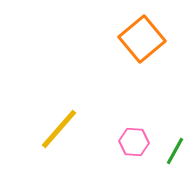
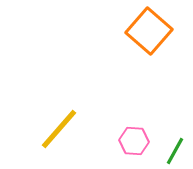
orange square: moved 7 px right, 8 px up; rotated 9 degrees counterclockwise
pink hexagon: moved 1 px up
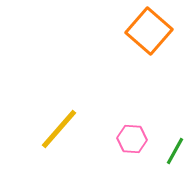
pink hexagon: moved 2 px left, 2 px up
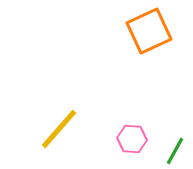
orange square: rotated 24 degrees clockwise
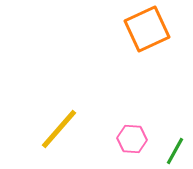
orange square: moved 2 px left, 2 px up
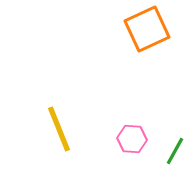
yellow line: rotated 63 degrees counterclockwise
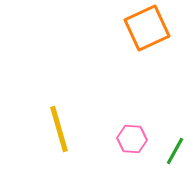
orange square: moved 1 px up
yellow line: rotated 6 degrees clockwise
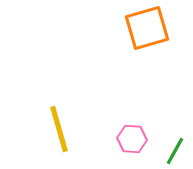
orange square: rotated 9 degrees clockwise
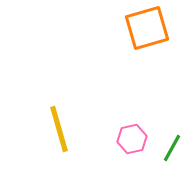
pink hexagon: rotated 16 degrees counterclockwise
green line: moved 3 px left, 3 px up
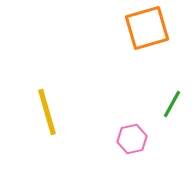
yellow line: moved 12 px left, 17 px up
green line: moved 44 px up
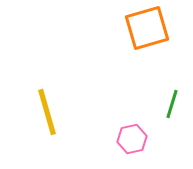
green line: rotated 12 degrees counterclockwise
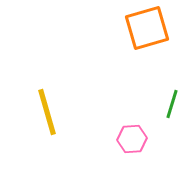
pink hexagon: rotated 8 degrees clockwise
